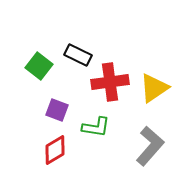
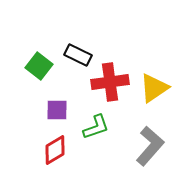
purple square: rotated 20 degrees counterclockwise
green L-shape: rotated 28 degrees counterclockwise
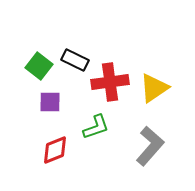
black rectangle: moved 3 px left, 5 px down
purple square: moved 7 px left, 8 px up
red diamond: rotated 8 degrees clockwise
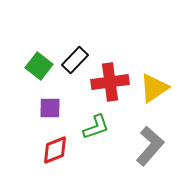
black rectangle: rotated 72 degrees counterclockwise
purple square: moved 6 px down
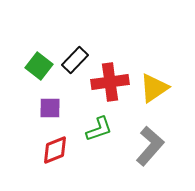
green L-shape: moved 3 px right, 2 px down
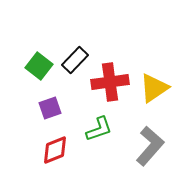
purple square: rotated 20 degrees counterclockwise
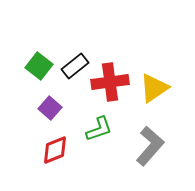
black rectangle: moved 6 px down; rotated 8 degrees clockwise
purple square: rotated 30 degrees counterclockwise
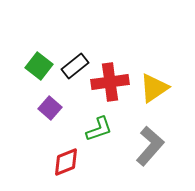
red diamond: moved 11 px right, 12 px down
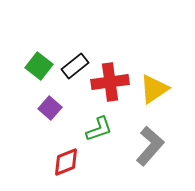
yellow triangle: moved 1 px down
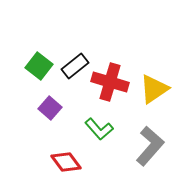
red cross: rotated 24 degrees clockwise
green L-shape: rotated 68 degrees clockwise
red diamond: rotated 76 degrees clockwise
